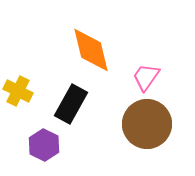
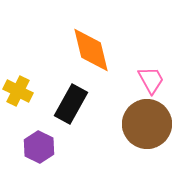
pink trapezoid: moved 5 px right, 3 px down; rotated 116 degrees clockwise
purple hexagon: moved 5 px left, 2 px down
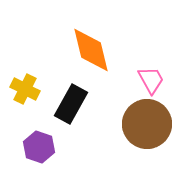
yellow cross: moved 7 px right, 2 px up
purple hexagon: rotated 8 degrees counterclockwise
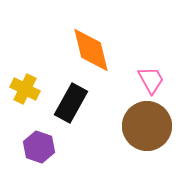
black rectangle: moved 1 px up
brown circle: moved 2 px down
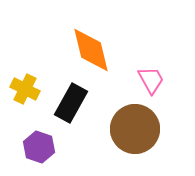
brown circle: moved 12 px left, 3 px down
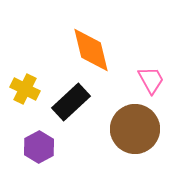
black rectangle: moved 1 px up; rotated 18 degrees clockwise
purple hexagon: rotated 12 degrees clockwise
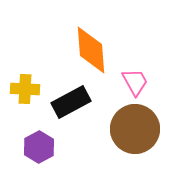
orange diamond: rotated 9 degrees clockwise
pink trapezoid: moved 16 px left, 2 px down
yellow cross: rotated 24 degrees counterclockwise
black rectangle: rotated 15 degrees clockwise
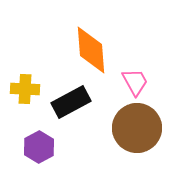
brown circle: moved 2 px right, 1 px up
